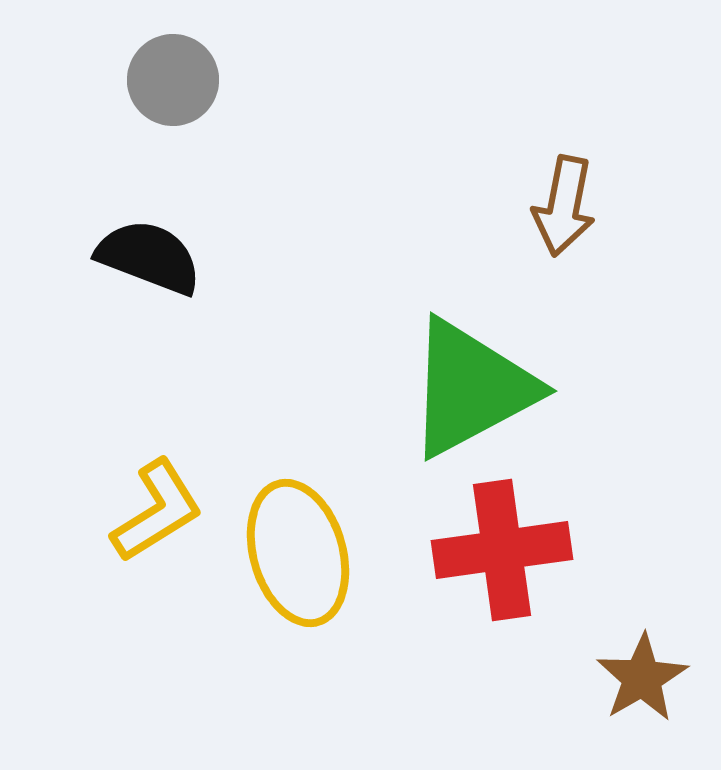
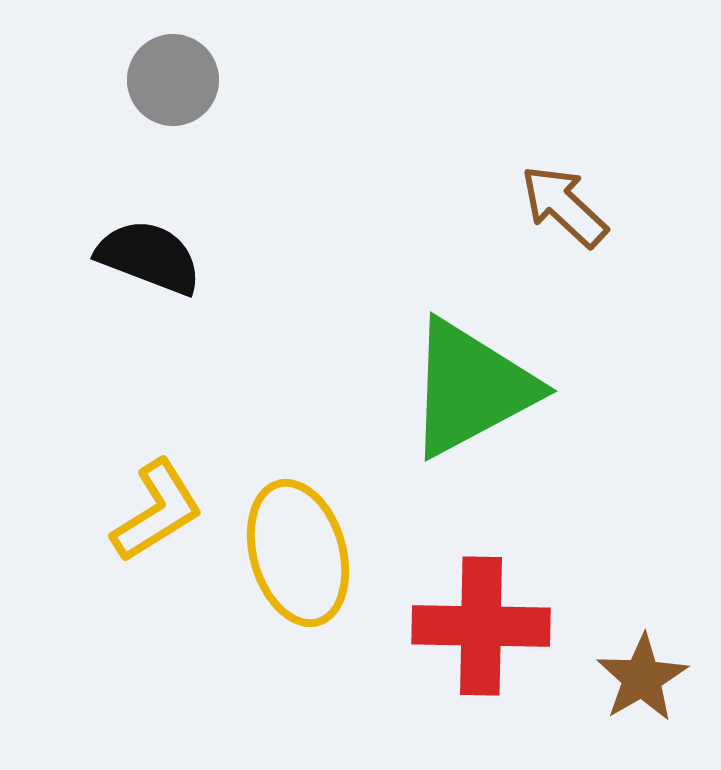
brown arrow: rotated 122 degrees clockwise
red cross: moved 21 px left, 76 px down; rotated 9 degrees clockwise
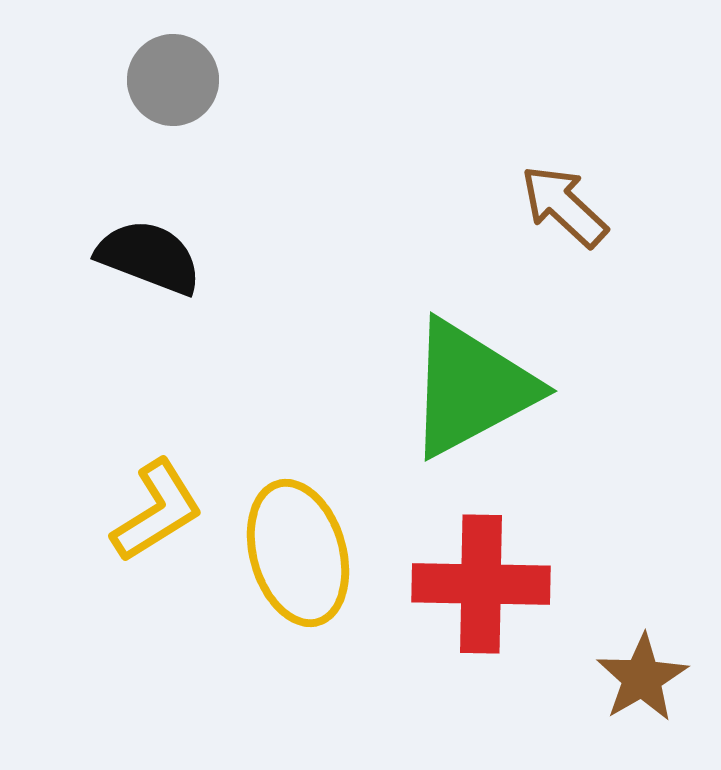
red cross: moved 42 px up
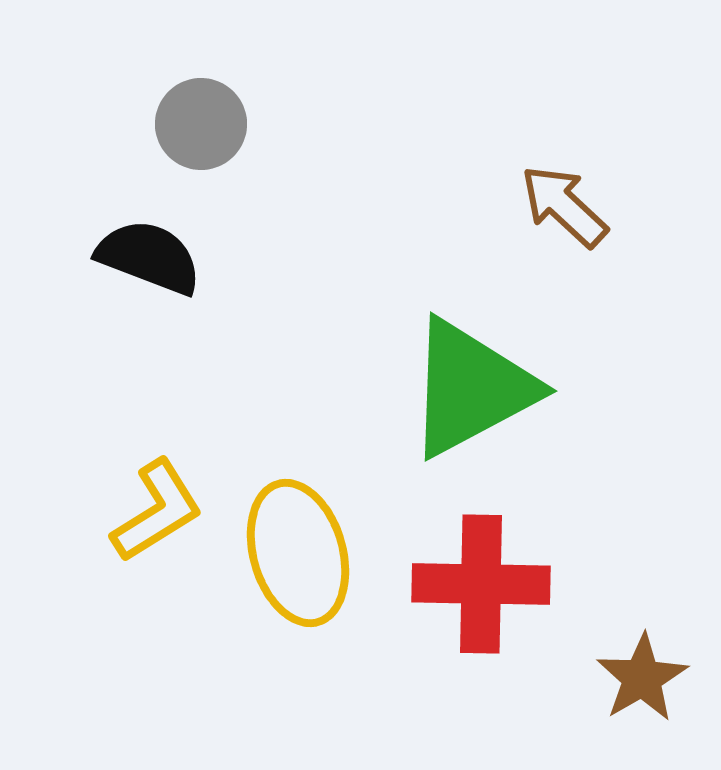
gray circle: moved 28 px right, 44 px down
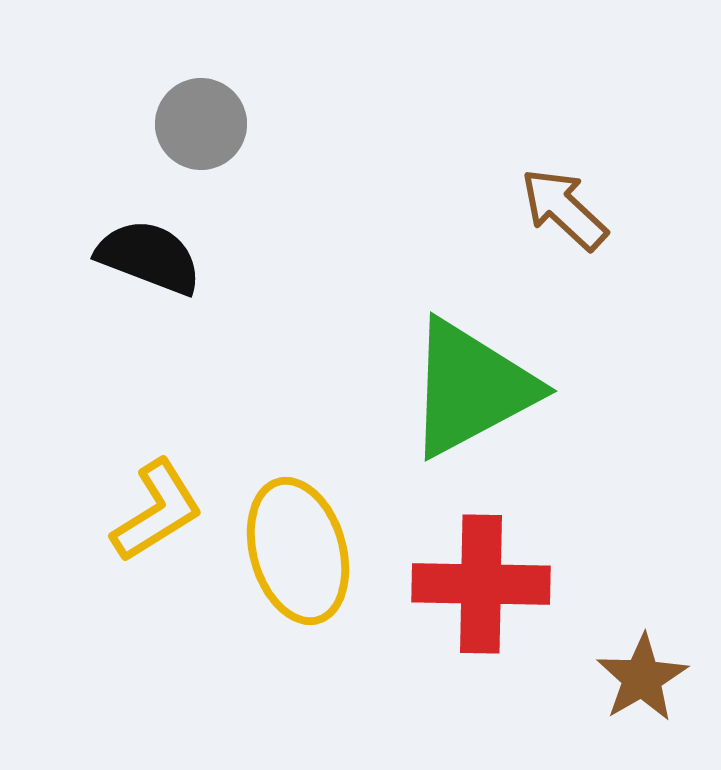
brown arrow: moved 3 px down
yellow ellipse: moved 2 px up
